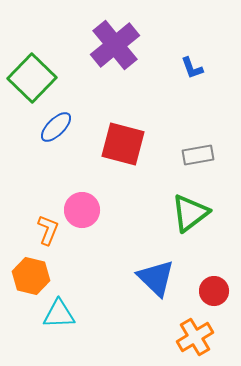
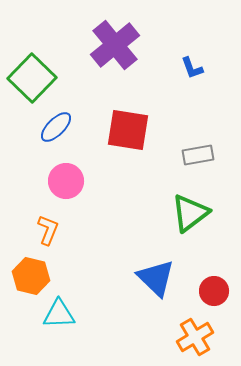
red square: moved 5 px right, 14 px up; rotated 6 degrees counterclockwise
pink circle: moved 16 px left, 29 px up
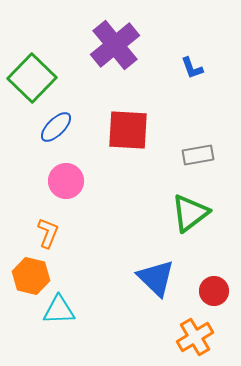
red square: rotated 6 degrees counterclockwise
orange L-shape: moved 3 px down
cyan triangle: moved 4 px up
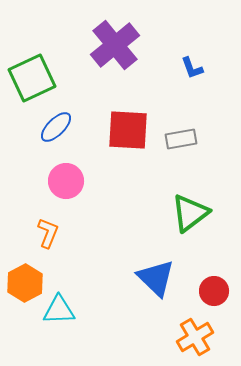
green square: rotated 21 degrees clockwise
gray rectangle: moved 17 px left, 16 px up
orange hexagon: moved 6 px left, 7 px down; rotated 18 degrees clockwise
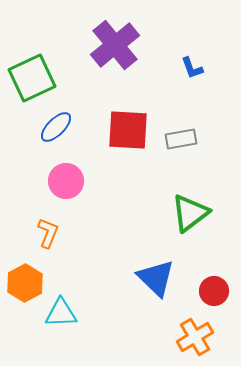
cyan triangle: moved 2 px right, 3 px down
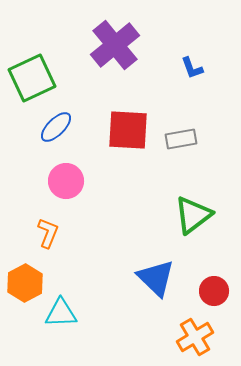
green triangle: moved 3 px right, 2 px down
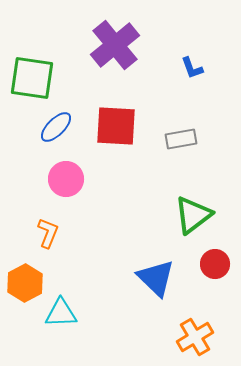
green square: rotated 33 degrees clockwise
red square: moved 12 px left, 4 px up
pink circle: moved 2 px up
red circle: moved 1 px right, 27 px up
